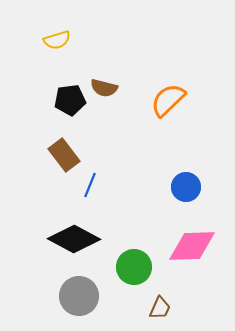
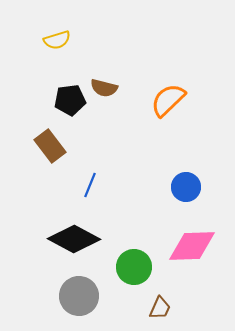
brown rectangle: moved 14 px left, 9 px up
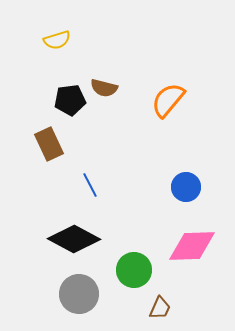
orange semicircle: rotated 6 degrees counterclockwise
brown rectangle: moved 1 px left, 2 px up; rotated 12 degrees clockwise
blue line: rotated 50 degrees counterclockwise
green circle: moved 3 px down
gray circle: moved 2 px up
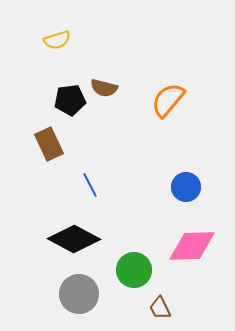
brown trapezoid: rotated 130 degrees clockwise
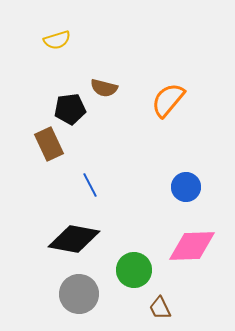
black pentagon: moved 9 px down
black diamond: rotated 18 degrees counterclockwise
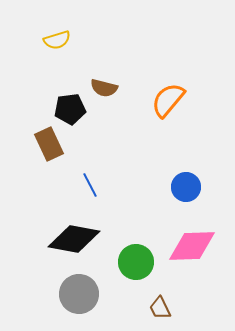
green circle: moved 2 px right, 8 px up
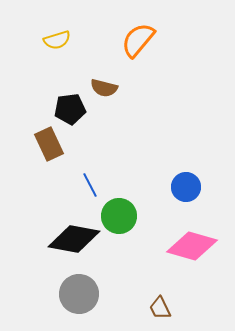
orange semicircle: moved 30 px left, 60 px up
pink diamond: rotated 18 degrees clockwise
green circle: moved 17 px left, 46 px up
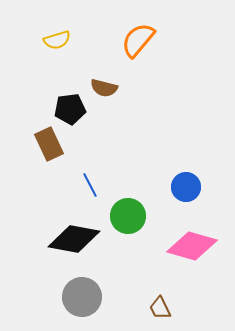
green circle: moved 9 px right
gray circle: moved 3 px right, 3 px down
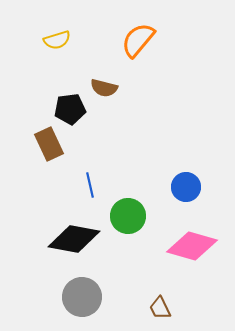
blue line: rotated 15 degrees clockwise
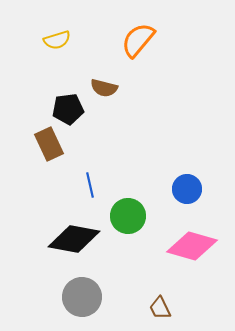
black pentagon: moved 2 px left
blue circle: moved 1 px right, 2 px down
